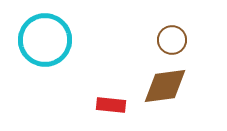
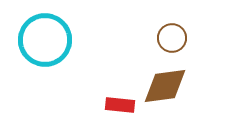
brown circle: moved 2 px up
red rectangle: moved 9 px right
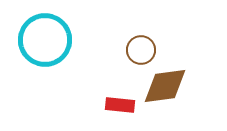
brown circle: moved 31 px left, 12 px down
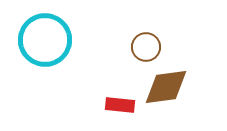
brown circle: moved 5 px right, 3 px up
brown diamond: moved 1 px right, 1 px down
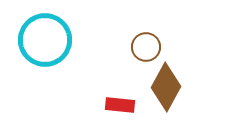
brown diamond: rotated 54 degrees counterclockwise
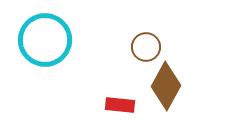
brown diamond: moved 1 px up
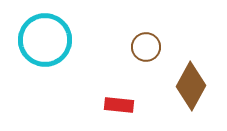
brown diamond: moved 25 px right
red rectangle: moved 1 px left
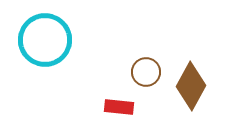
brown circle: moved 25 px down
red rectangle: moved 2 px down
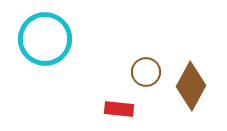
cyan circle: moved 1 px up
red rectangle: moved 2 px down
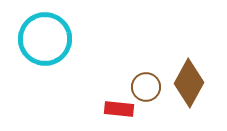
brown circle: moved 15 px down
brown diamond: moved 2 px left, 3 px up
